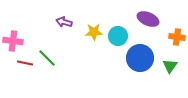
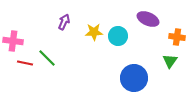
purple arrow: rotated 98 degrees clockwise
blue circle: moved 6 px left, 20 px down
green triangle: moved 5 px up
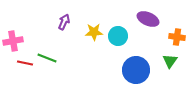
pink cross: rotated 18 degrees counterclockwise
green line: rotated 24 degrees counterclockwise
blue circle: moved 2 px right, 8 px up
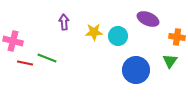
purple arrow: rotated 28 degrees counterclockwise
pink cross: rotated 24 degrees clockwise
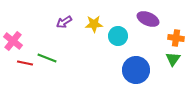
purple arrow: rotated 119 degrees counterclockwise
yellow star: moved 8 px up
orange cross: moved 1 px left, 1 px down
pink cross: rotated 24 degrees clockwise
green triangle: moved 3 px right, 2 px up
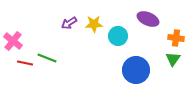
purple arrow: moved 5 px right, 1 px down
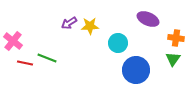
yellow star: moved 4 px left, 2 px down
cyan circle: moved 7 px down
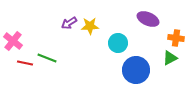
green triangle: moved 3 px left, 1 px up; rotated 28 degrees clockwise
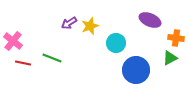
purple ellipse: moved 2 px right, 1 px down
yellow star: rotated 18 degrees counterclockwise
cyan circle: moved 2 px left
green line: moved 5 px right
red line: moved 2 px left
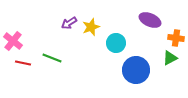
yellow star: moved 1 px right, 1 px down
